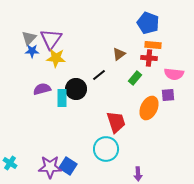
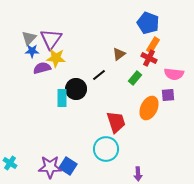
orange rectangle: rotated 63 degrees counterclockwise
red cross: rotated 21 degrees clockwise
purple semicircle: moved 21 px up
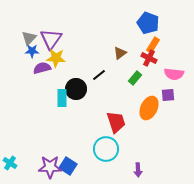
brown triangle: moved 1 px right, 1 px up
purple arrow: moved 4 px up
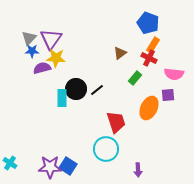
black line: moved 2 px left, 15 px down
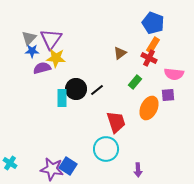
blue pentagon: moved 5 px right
green rectangle: moved 4 px down
purple star: moved 2 px right, 2 px down; rotated 10 degrees clockwise
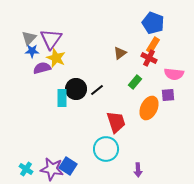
yellow star: rotated 18 degrees clockwise
cyan cross: moved 16 px right, 6 px down
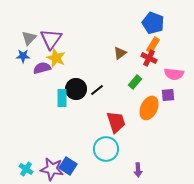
blue star: moved 9 px left, 5 px down
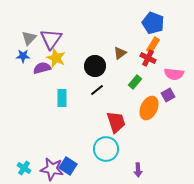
red cross: moved 1 px left
black circle: moved 19 px right, 23 px up
purple square: rotated 24 degrees counterclockwise
cyan cross: moved 2 px left, 1 px up
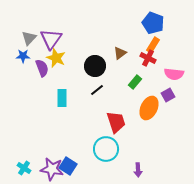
purple semicircle: rotated 84 degrees clockwise
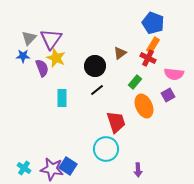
orange ellipse: moved 5 px left, 2 px up; rotated 50 degrees counterclockwise
